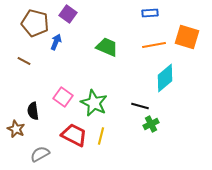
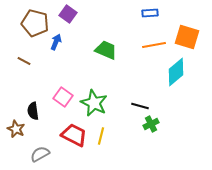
green trapezoid: moved 1 px left, 3 px down
cyan diamond: moved 11 px right, 6 px up
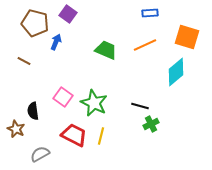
orange line: moved 9 px left; rotated 15 degrees counterclockwise
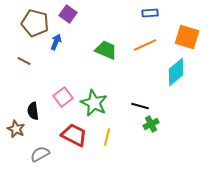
pink square: rotated 18 degrees clockwise
yellow line: moved 6 px right, 1 px down
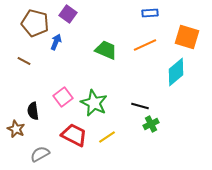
yellow line: rotated 42 degrees clockwise
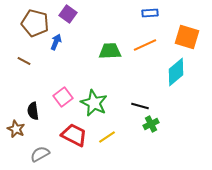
green trapezoid: moved 4 px right, 1 px down; rotated 25 degrees counterclockwise
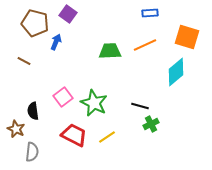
gray semicircle: moved 8 px left, 2 px up; rotated 126 degrees clockwise
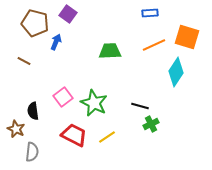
orange line: moved 9 px right
cyan diamond: rotated 16 degrees counterclockwise
